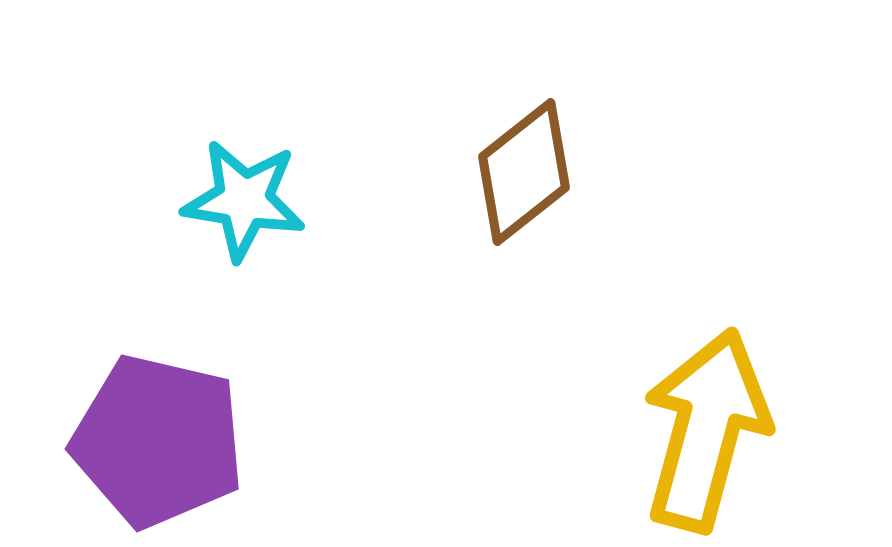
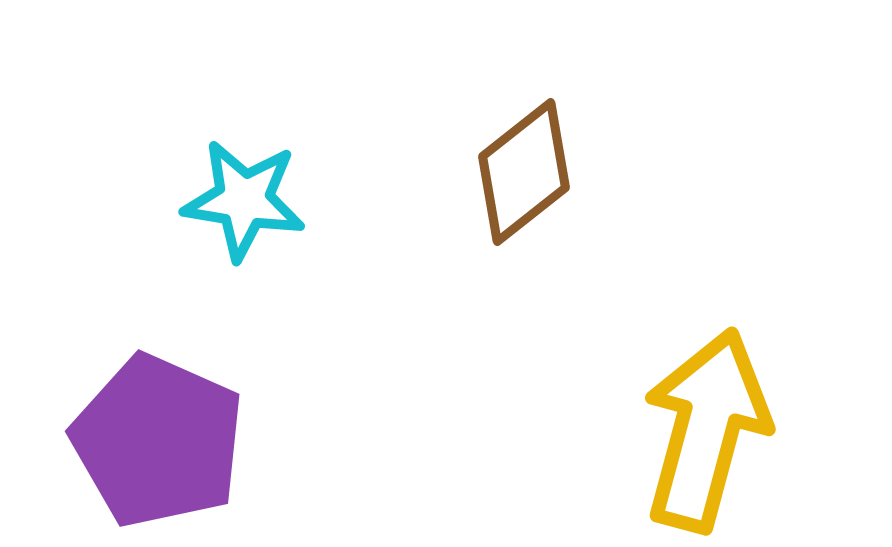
purple pentagon: rotated 11 degrees clockwise
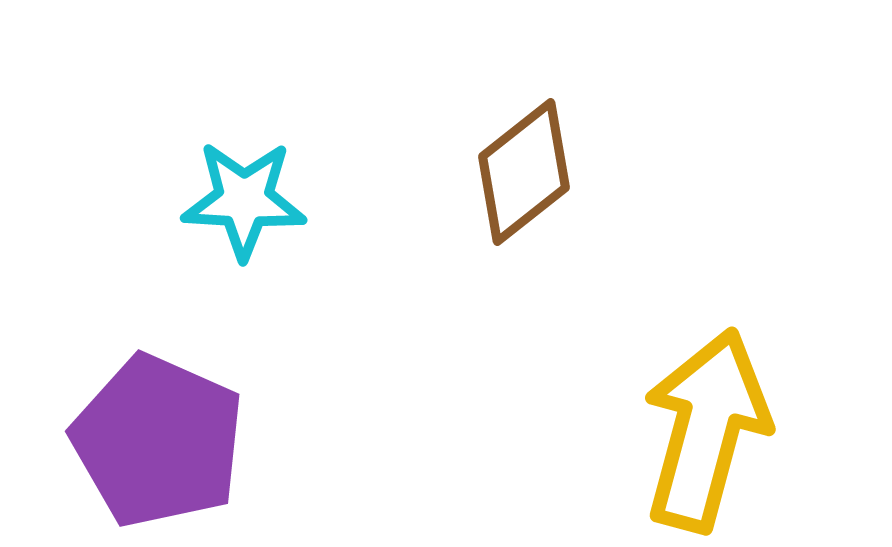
cyan star: rotated 6 degrees counterclockwise
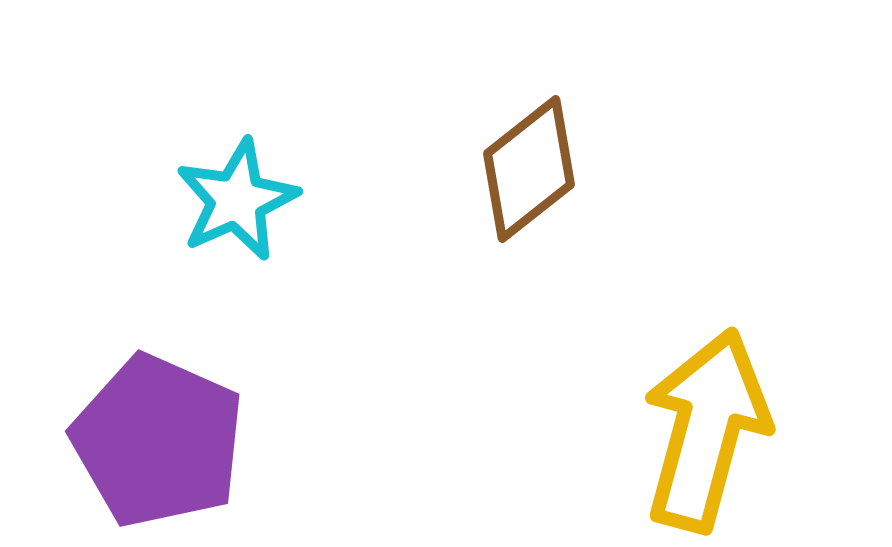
brown diamond: moved 5 px right, 3 px up
cyan star: moved 7 px left; rotated 27 degrees counterclockwise
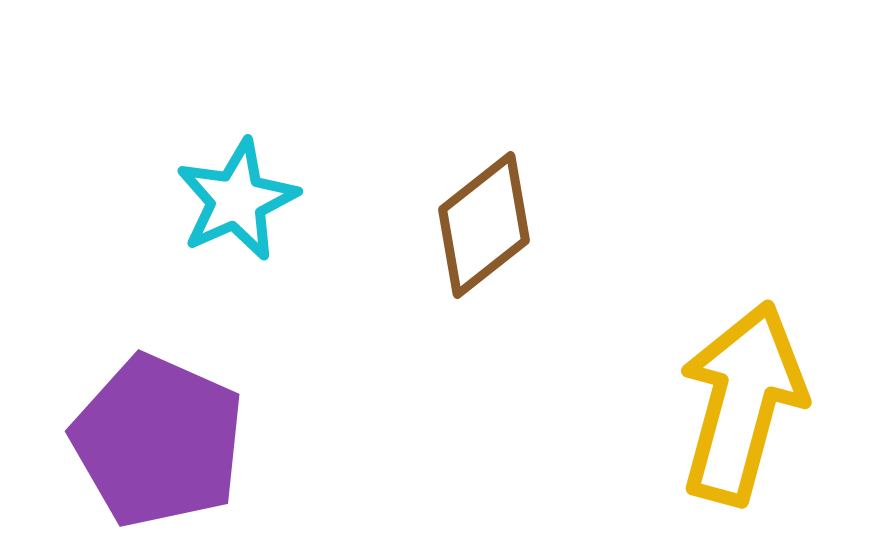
brown diamond: moved 45 px left, 56 px down
yellow arrow: moved 36 px right, 27 px up
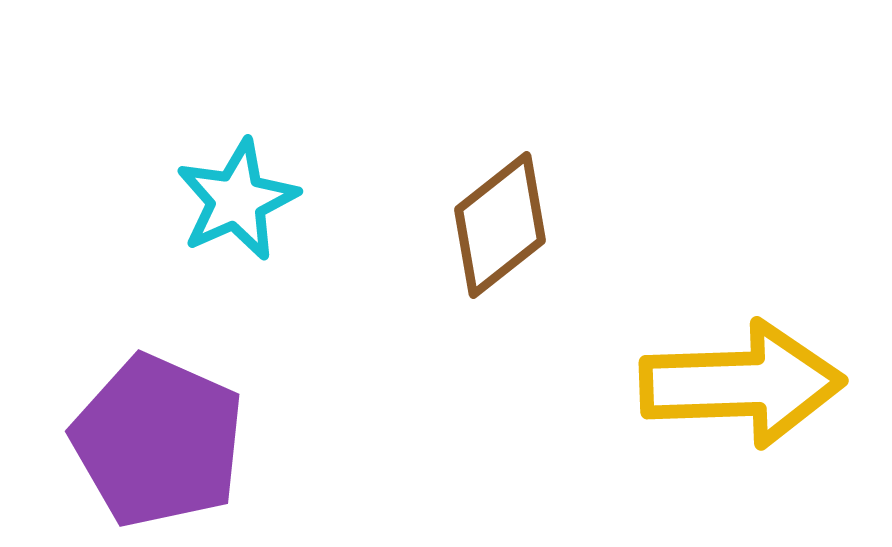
brown diamond: moved 16 px right
yellow arrow: moved 19 px up; rotated 73 degrees clockwise
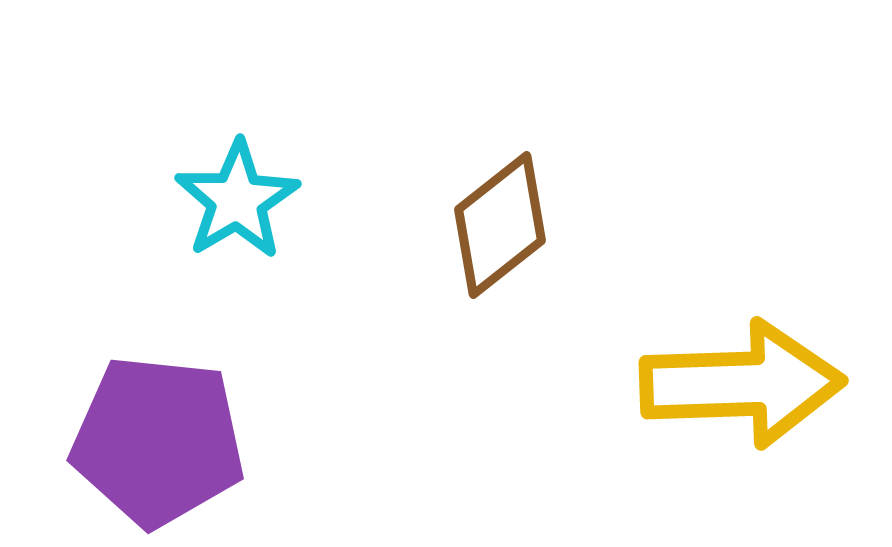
cyan star: rotated 7 degrees counterclockwise
purple pentagon: rotated 18 degrees counterclockwise
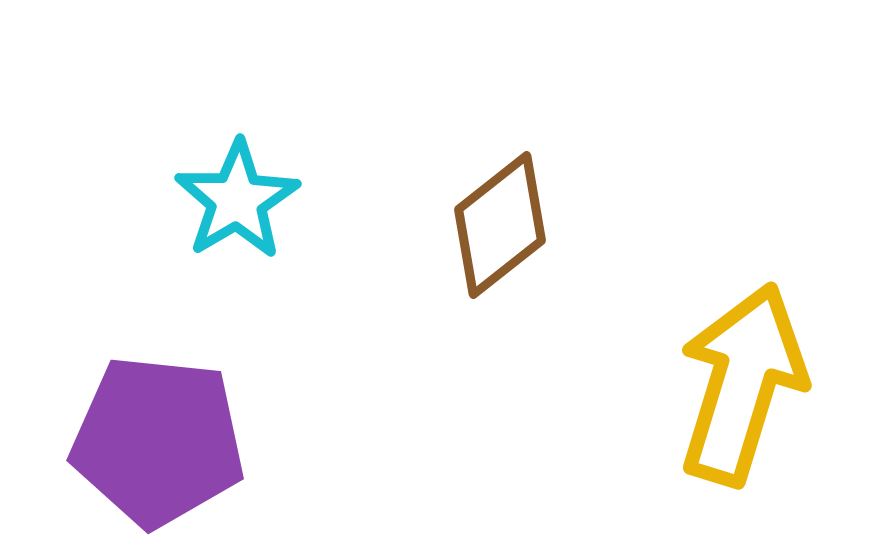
yellow arrow: rotated 71 degrees counterclockwise
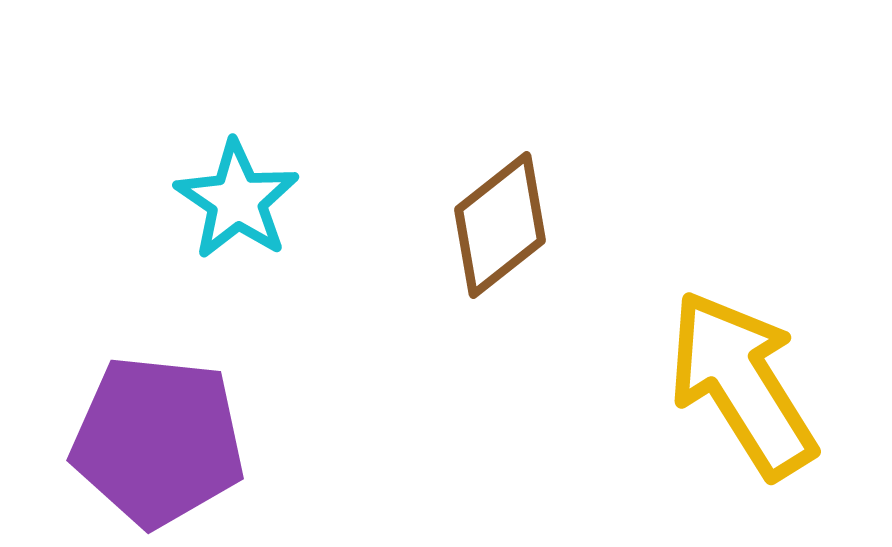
cyan star: rotated 7 degrees counterclockwise
yellow arrow: rotated 49 degrees counterclockwise
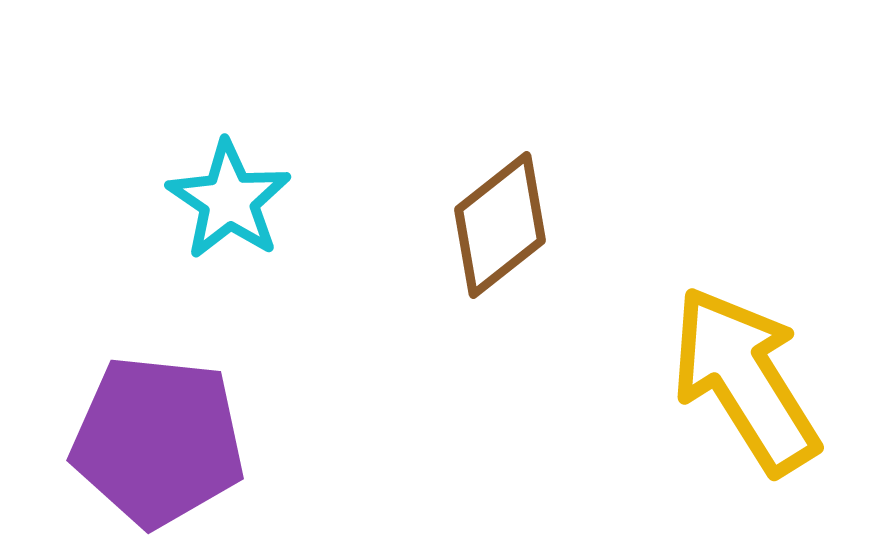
cyan star: moved 8 px left
yellow arrow: moved 3 px right, 4 px up
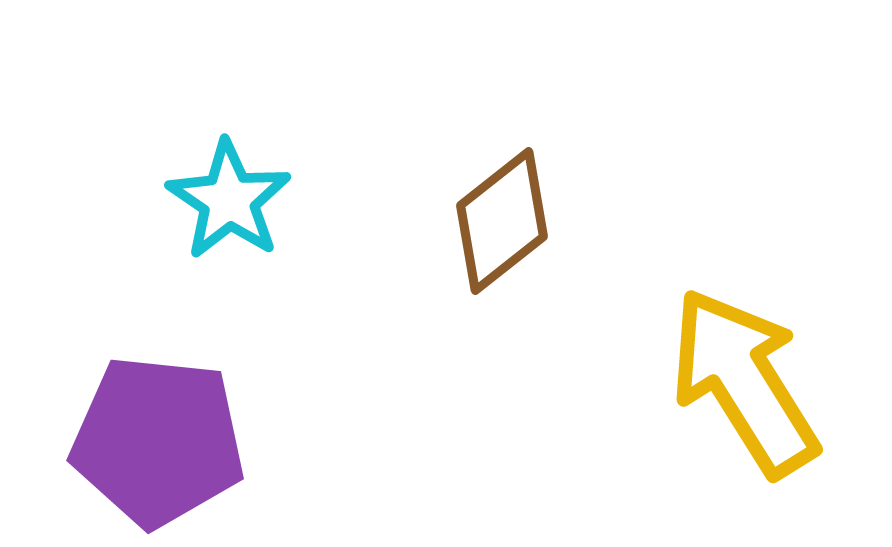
brown diamond: moved 2 px right, 4 px up
yellow arrow: moved 1 px left, 2 px down
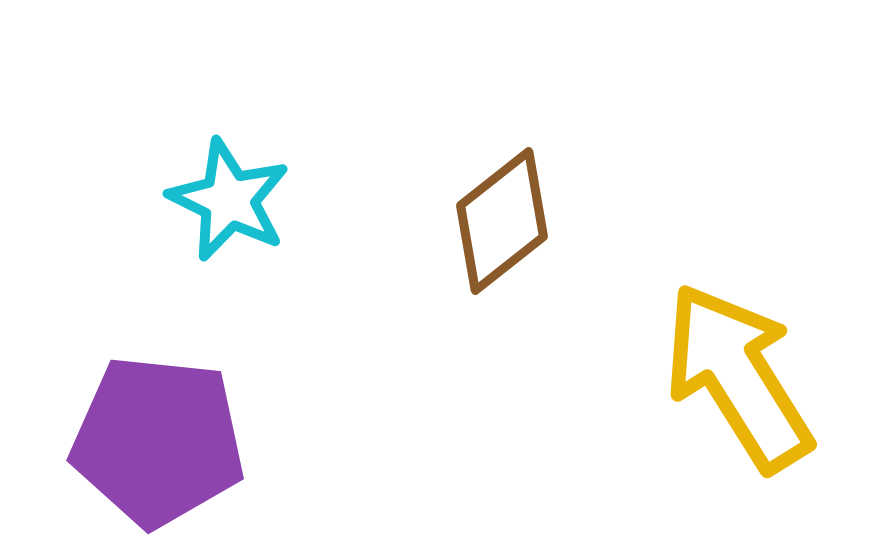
cyan star: rotated 8 degrees counterclockwise
yellow arrow: moved 6 px left, 5 px up
